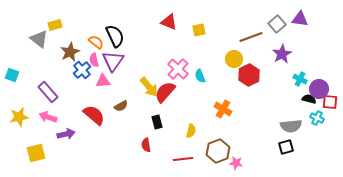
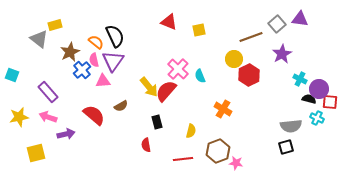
red semicircle at (165, 92): moved 1 px right, 1 px up
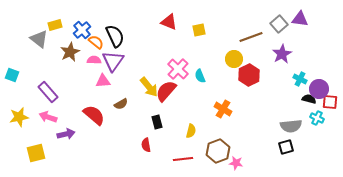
gray square at (277, 24): moved 2 px right
pink semicircle at (94, 60): rotated 104 degrees clockwise
blue cross at (82, 70): moved 40 px up
brown semicircle at (121, 106): moved 2 px up
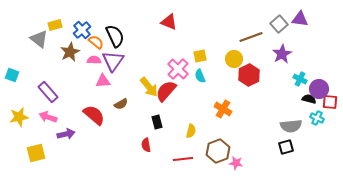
yellow square at (199, 30): moved 1 px right, 26 px down
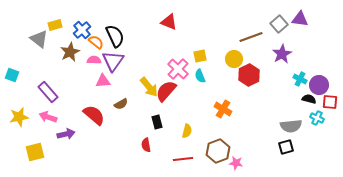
purple circle at (319, 89): moved 4 px up
yellow semicircle at (191, 131): moved 4 px left
yellow square at (36, 153): moved 1 px left, 1 px up
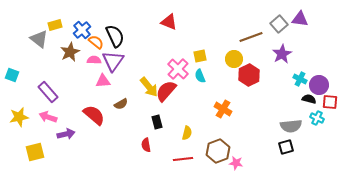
yellow semicircle at (187, 131): moved 2 px down
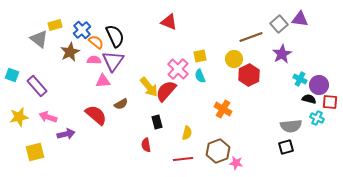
purple rectangle at (48, 92): moved 11 px left, 6 px up
red semicircle at (94, 115): moved 2 px right
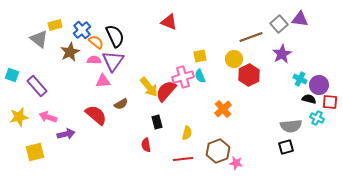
pink cross at (178, 69): moved 5 px right, 8 px down; rotated 30 degrees clockwise
orange cross at (223, 109): rotated 18 degrees clockwise
